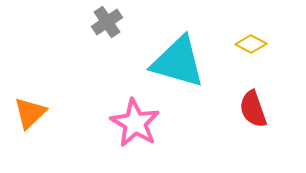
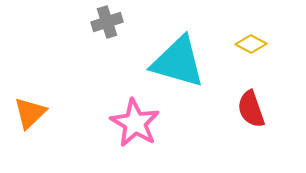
gray cross: rotated 16 degrees clockwise
red semicircle: moved 2 px left
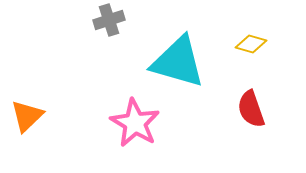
gray cross: moved 2 px right, 2 px up
yellow diamond: rotated 12 degrees counterclockwise
orange triangle: moved 3 px left, 3 px down
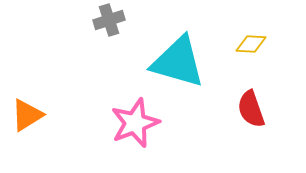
yellow diamond: rotated 12 degrees counterclockwise
orange triangle: moved 1 px up; rotated 12 degrees clockwise
pink star: rotated 21 degrees clockwise
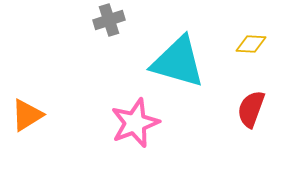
red semicircle: rotated 39 degrees clockwise
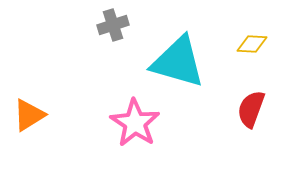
gray cross: moved 4 px right, 5 px down
yellow diamond: moved 1 px right
orange triangle: moved 2 px right
pink star: rotated 18 degrees counterclockwise
